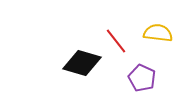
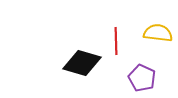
red line: rotated 36 degrees clockwise
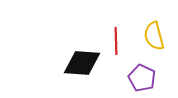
yellow semicircle: moved 4 px left, 3 px down; rotated 112 degrees counterclockwise
black diamond: rotated 12 degrees counterclockwise
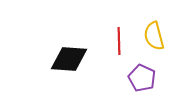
red line: moved 3 px right
black diamond: moved 13 px left, 4 px up
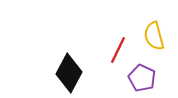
red line: moved 1 px left, 9 px down; rotated 28 degrees clockwise
black diamond: moved 14 px down; rotated 66 degrees counterclockwise
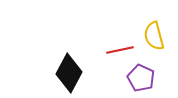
red line: moved 2 px right; rotated 52 degrees clockwise
purple pentagon: moved 1 px left
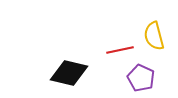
black diamond: rotated 75 degrees clockwise
